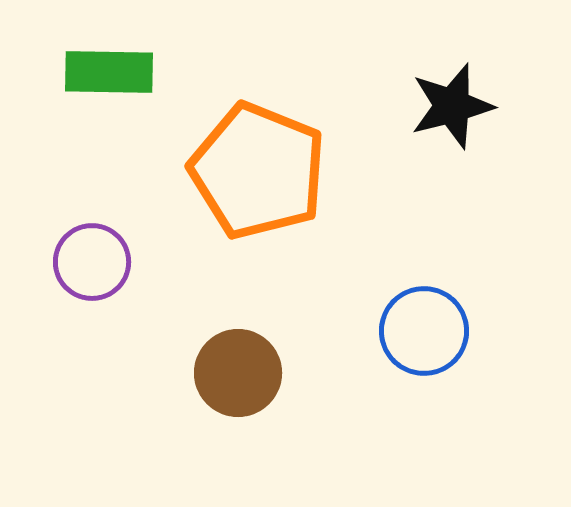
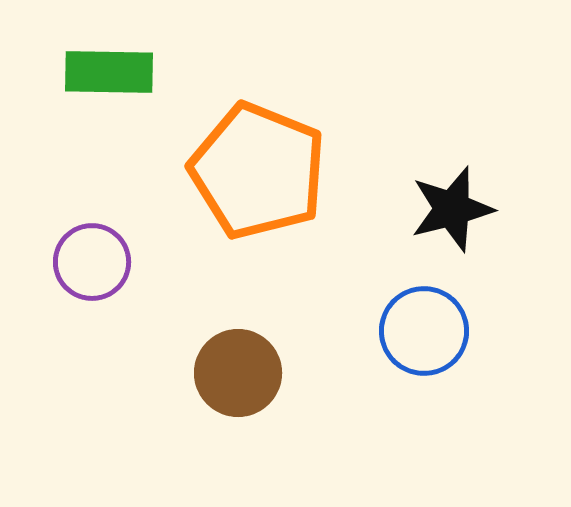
black star: moved 103 px down
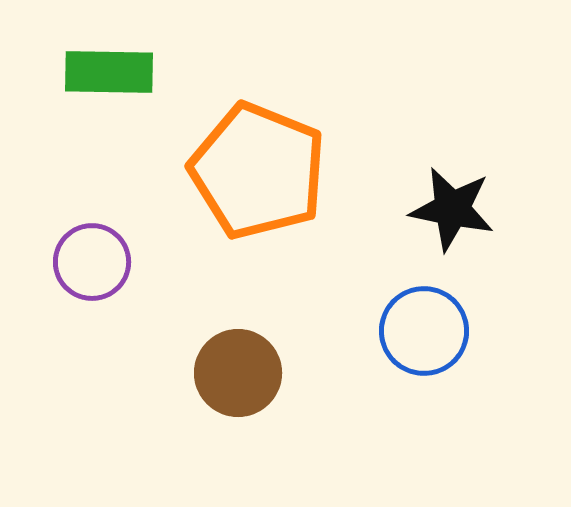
black star: rotated 26 degrees clockwise
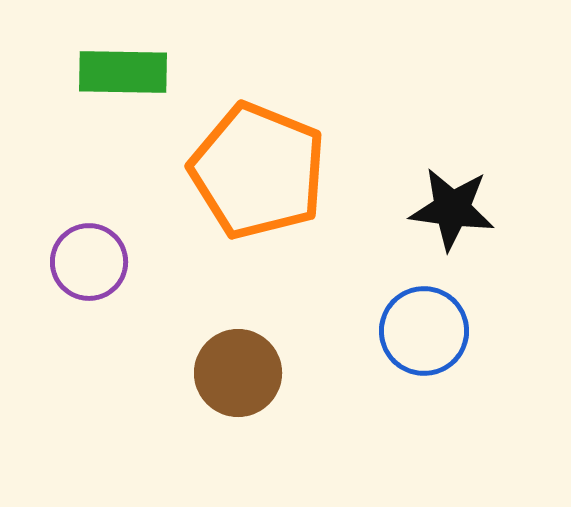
green rectangle: moved 14 px right
black star: rotated 4 degrees counterclockwise
purple circle: moved 3 px left
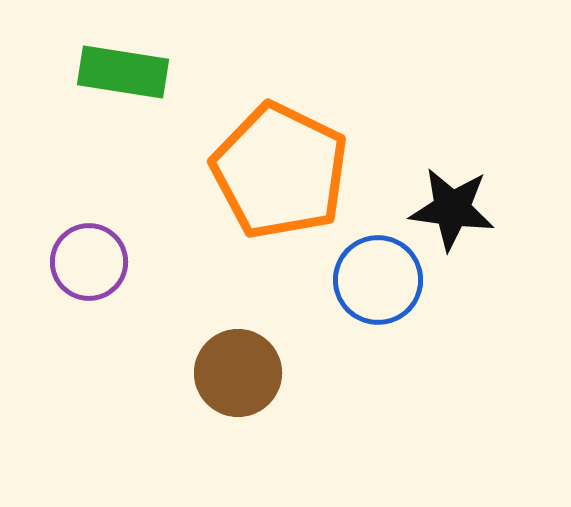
green rectangle: rotated 8 degrees clockwise
orange pentagon: moved 22 px right; rotated 4 degrees clockwise
blue circle: moved 46 px left, 51 px up
